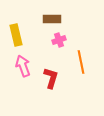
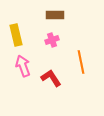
brown rectangle: moved 3 px right, 4 px up
pink cross: moved 7 px left
red L-shape: rotated 50 degrees counterclockwise
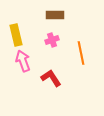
orange line: moved 9 px up
pink arrow: moved 5 px up
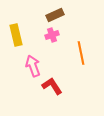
brown rectangle: rotated 24 degrees counterclockwise
pink cross: moved 5 px up
pink arrow: moved 10 px right, 5 px down
red L-shape: moved 1 px right, 8 px down
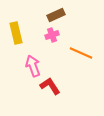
brown rectangle: moved 1 px right
yellow rectangle: moved 2 px up
orange line: rotated 55 degrees counterclockwise
red L-shape: moved 2 px left
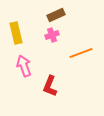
orange line: rotated 45 degrees counterclockwise
pink arrow: moved 9 px left
red L-shape: rotated 125 degrees counterclockwise
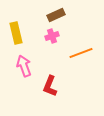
pink cross: moved 1 px down
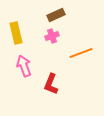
red L-shape: moved 1 px right, 2 px up
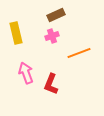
orange line: moved 2 px left
pink arrow: moved 2 px right, 7 px down
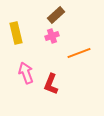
brown rectangle: rotated 18 degrees counterclockwise
